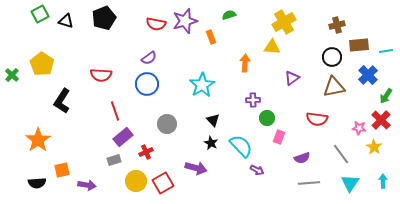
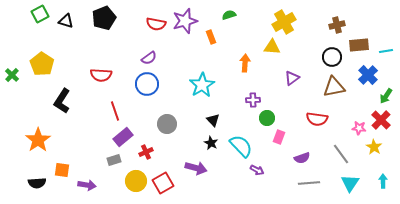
orange square at (62, 170): rotated 21 degrees clockwise
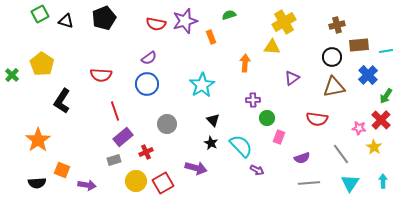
orange square at (62, 170): rotated 14 degrees clockwise
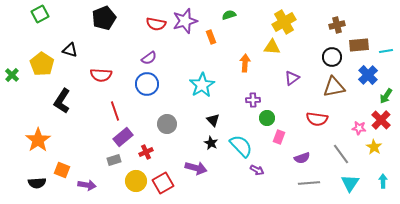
black triangle at (66, 21): moved 4 px right, 29 px down
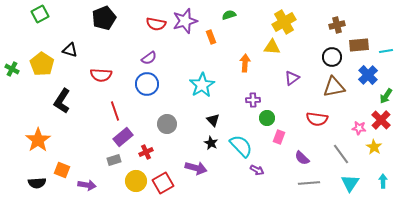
green cross at (12, 75): moved 6 px up; rotated 16 degrees counterclockwise
purple semicircle at (302, 158): rotated 63 degrees clockwise
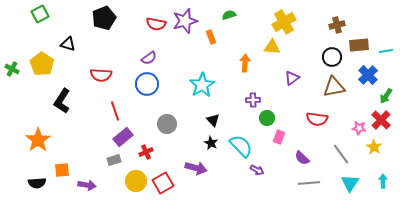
black triangle at (70, 50): moved 2 px left, 6 px up
orange square at (62, 170): rotated 28 degrees counterclockwise
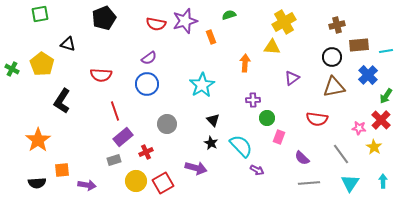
green square at (40, 14): rotated 18 degrees clockwise
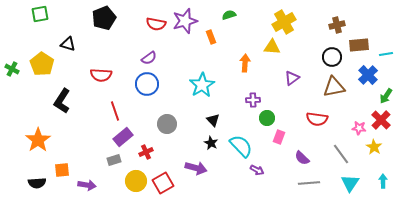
cyan line at (386, 51): moved 3 px down
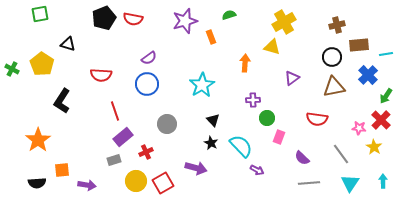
red semicircle at (156, 24): moved 23 px left, 5 px up
yellow triangle at (272, 47): rotated 12 degrees clockwise
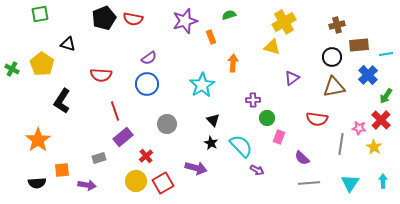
orange arrow at (245, 63): moved 12 px left
red cross at (146, 152): moved 4 px down; rotated 16 degrees counterclockwise
gray line at (341, 154): moved 10 px up; rotated 45 degrees clockwise
gray rectangle at (114, 160): moved 15 px left, 2 px up
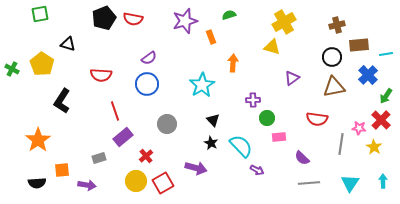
pink rectangle at (279, 137): rotated 64 degrees clockwise
